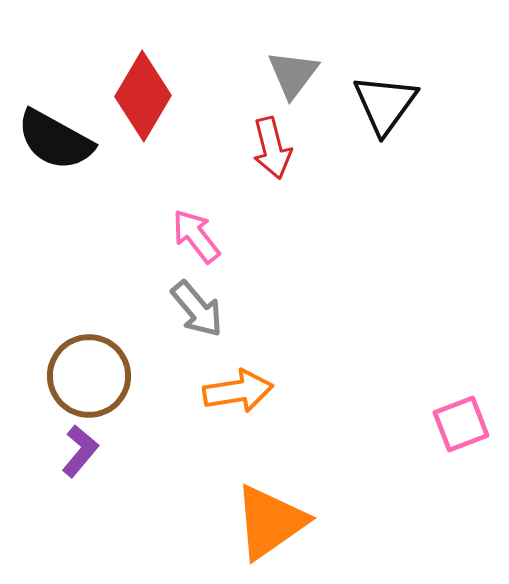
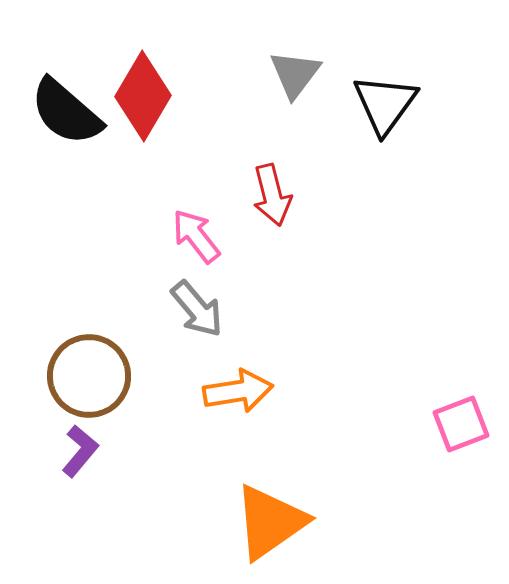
gray triangle: moved 2 px right
black semicircle: moved 11 px right, 28 px up; rotated 12 degrees clockwise
red arrow: moved 47 px down
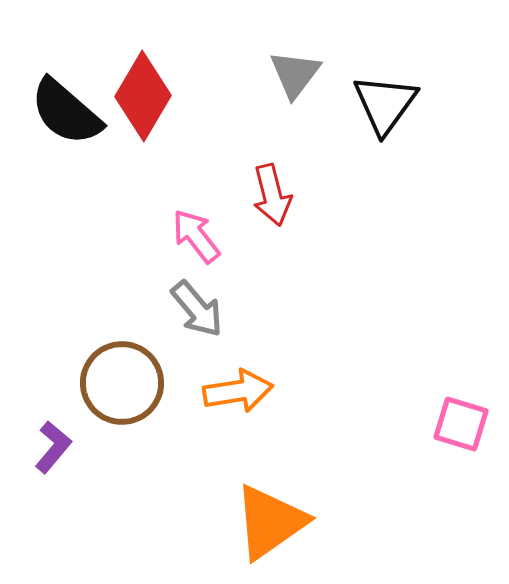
brown circle: moved 33 px right, 7 px down
pink square: rotated 38 degrees clockwise
purple L-shape: moved 27 px left, 4 px up
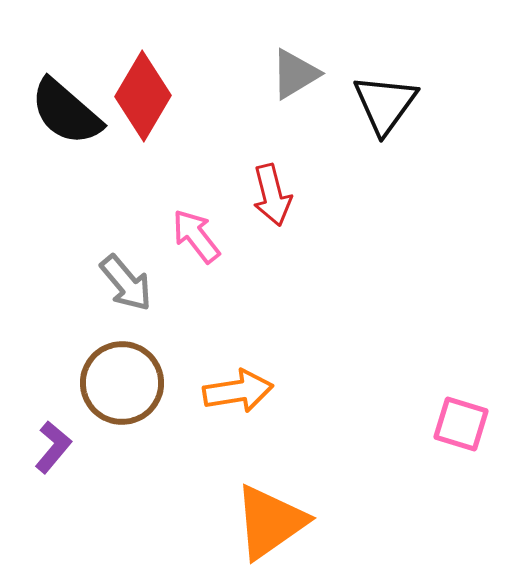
gray triangle: rotated 22 degrees clockwise
gray arrow: moved 71 px left, 26 px up
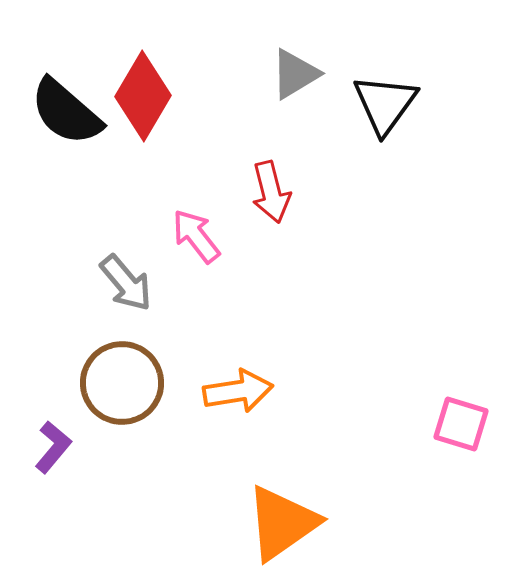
red arrow: moved 1 px left, 3 px up
orange triangle: moved 12 px right, 1 px down
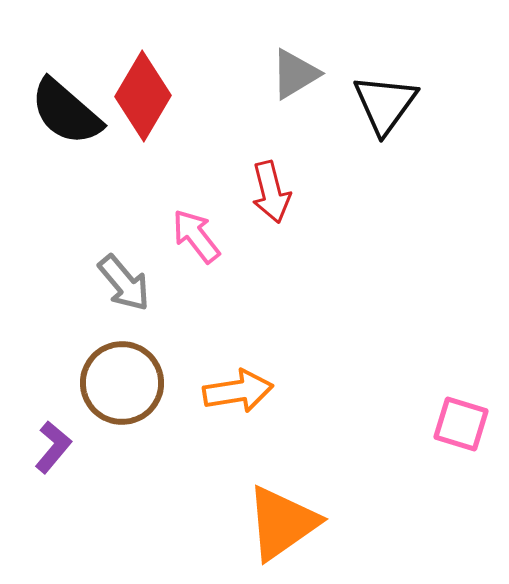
gray arrow: moved 2 px left
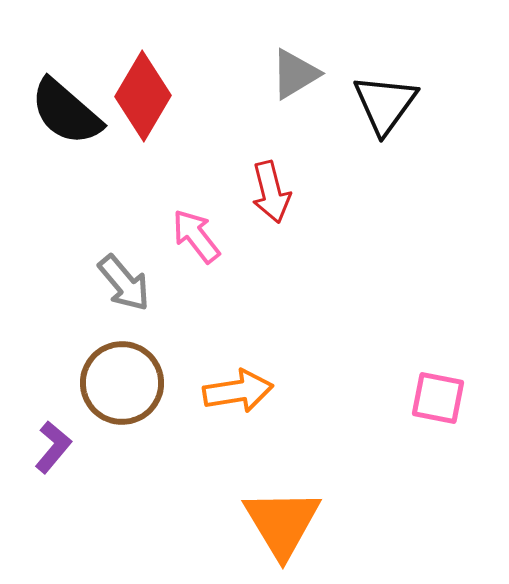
pink square: moved 23 px left, 26 px up; rotated 6 degrees counterclockwise
orange triangle: rotated 26 degrees counterclockwise
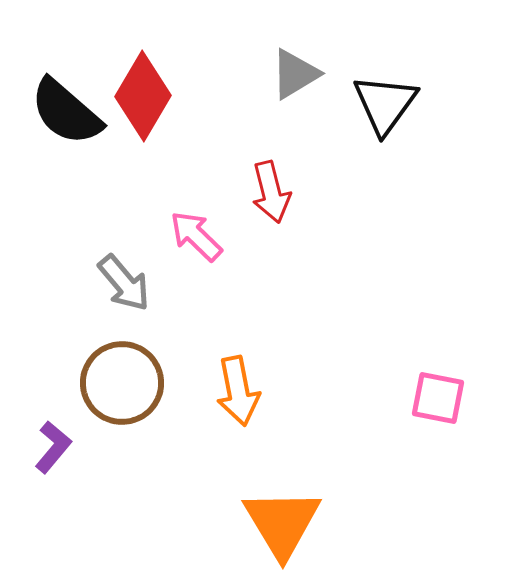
pink arrow: rotated 8 degrees counterclockwise
orange arrow: rotated 88 degrees clockwise
